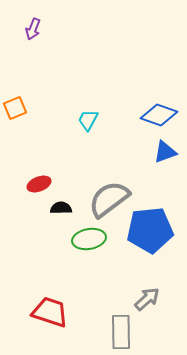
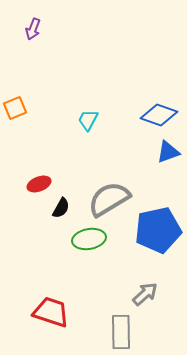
blue triangle: moved 3 px right
gray semicircle: rotated 6 degrees clockwise
black semicircle: rotated 120 degrees clockwise
blue pentagon: moved 8 px right; rotated 6 degrees counterclockwise
gray arrow: moved 2 px left, 5 px up
red trapezoid: moved 1 px right
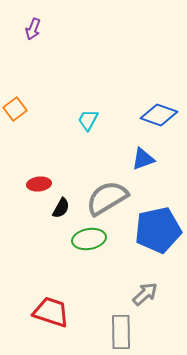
orange square: moved 1 px down; rotated 15 degrees counterclockwise
blue triangle: moved 25 px left, 7 px down
red ellipse: rotated 15 degrees clockwise
gray semicircle: moved 2 px left, 1 px up
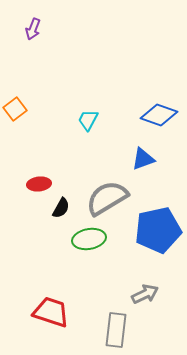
gray arrow: rotated 16 degrees clockwise
gray rectangle: moved 5 px left, 2 px up; rotated 8 degrees clockwise
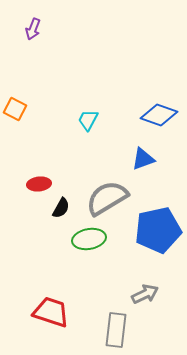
orange square: rotated 25 degrees counterclockwise
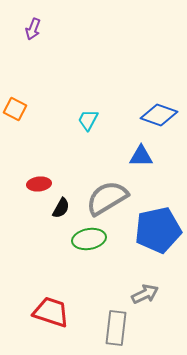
blue triangle: moved 2 px left, 3 px up; rotated 20 degrees clockwise
gray rectangle: moved 2 px up
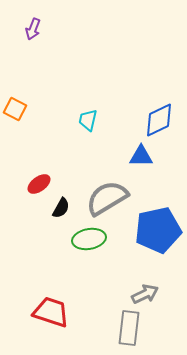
blue diamond: moved 5 px down; rotated 45 degrees counterclockwise
cyan trapezoid: rotated 15 degrees counterclockwise
red ellipse: rotated 30 degrees counterclockwise
gray rectangle: moved 13 px right
